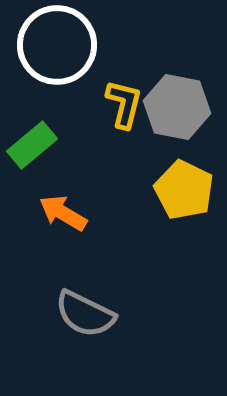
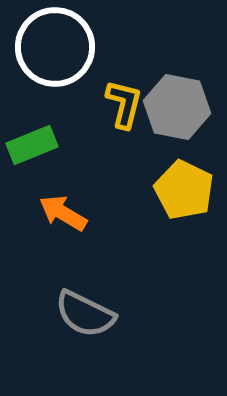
white circle: moved 2 px left, 2 px down
green rectangle: rotated 18 degrees clockwise
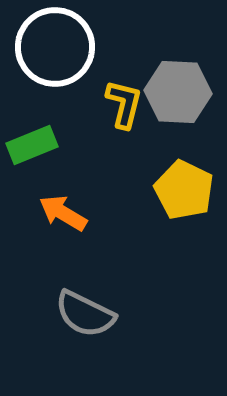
gray hexagon: moved 1 px right, 15 px up; rotated 8 degrees counterclockwise
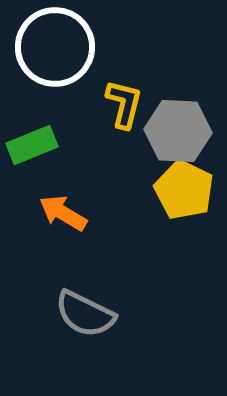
gray hexagon: moved 39 px down
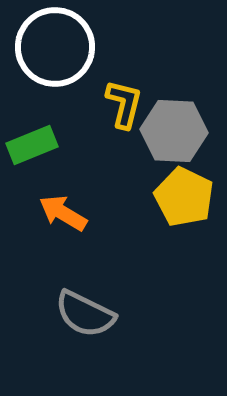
gray hexagon: moved 4 px left
yellow pentagon: moved 7 px down
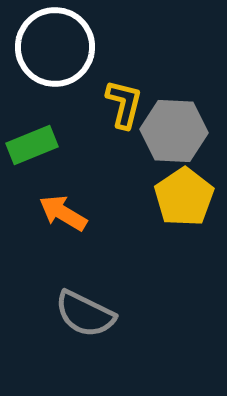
yellow pentagon: rotated 12 degrees clockwise
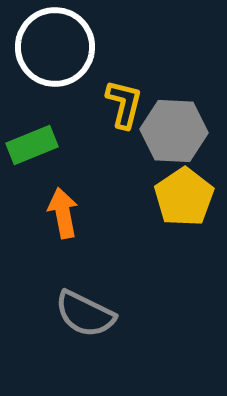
orange arrow: rotated 48 degrees clockwise
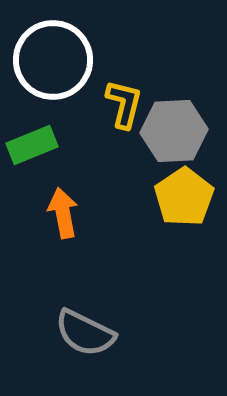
white circle: moved 2 px left, 13 px down
gray hexagon: rotated 6 degrees counterclockwise
gray semicircle: moved 19 px down
